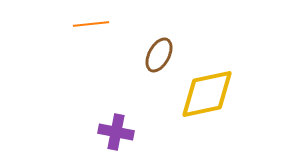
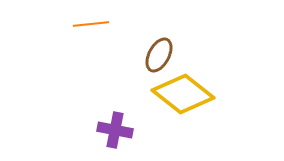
yellow diamond: moved 24 px left; rotated 50 degrees clockwise
purple cross: moved 1 px left, 2 px up
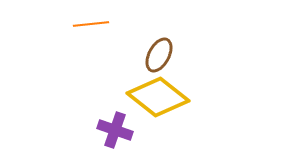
yellow diamond: moved 25 px left, 3 px down
purple cross: rotated 8 degrees clockwise
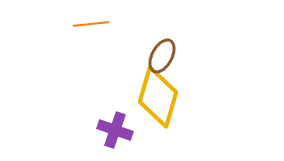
brown ellipse: moved 3 px right, 1 px down
yellow diamond: rotated 68 degrees clockwise
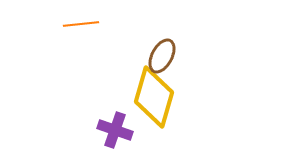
orange line: moved 10 px left
yellow diamond: moved 4 px left
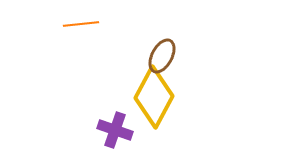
yellow diamond: rotated 12 degrees clockwise
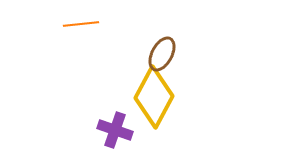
brown ellipse: moved 2 px up
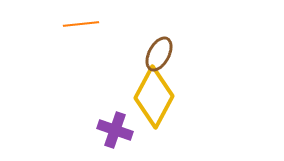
brown ellipse: moved 3 px left
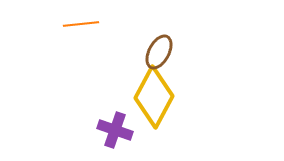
brown ellipse: moved 2 px up
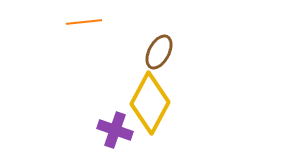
orange line: moved 3 px right, 2 px up
yellow diamond: moved 4 px left, 6 px down
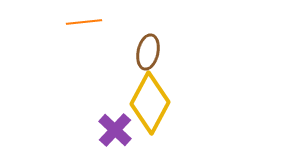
brown ellipse: moved 11 px left; rotated 16 degrees counterclockwise
purple cross: rotated 24 degrees clockwise
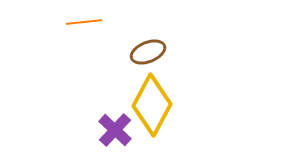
brown ellipse: rotated 56 degrees clockwise
yellow diamond: moved 2 px right, 2 px down
